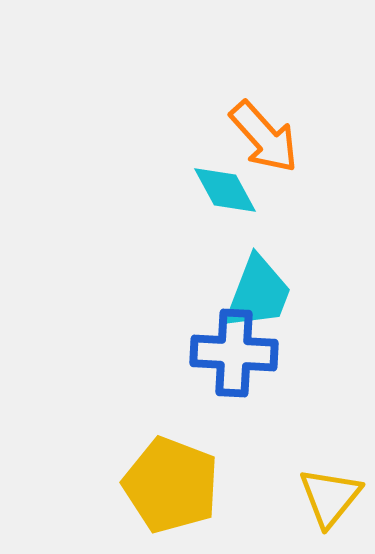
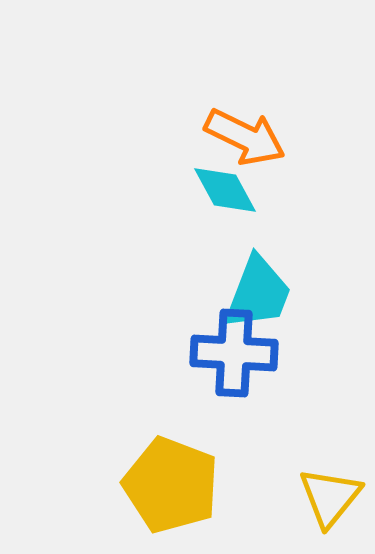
orange arrow: moved 19 px left; rotated 22 degrees counterclockwise
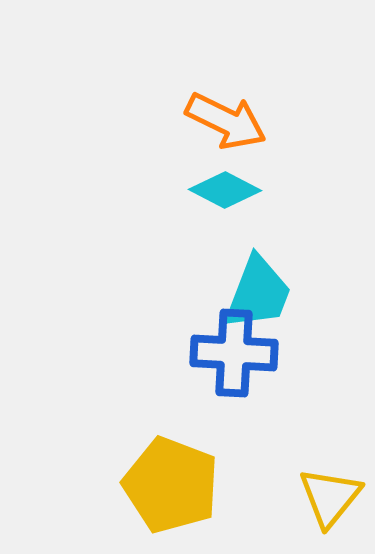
orange arrow: moved 19 px left, 16 px up
cyan diamond: rotated 34 degrees counterclockwise
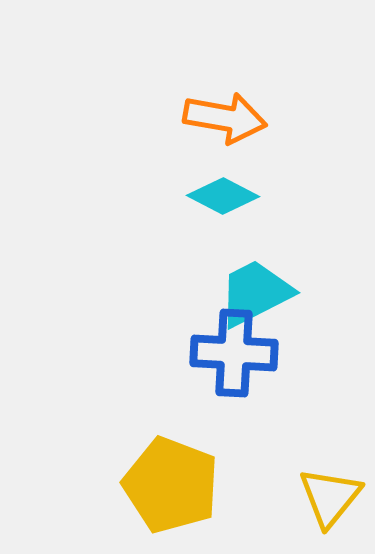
orange arrow: moved 1 px left, 3 px up; rotated 16 degrees counterclockwise
cyan diamond: moved 2 px left, 6 px down
cyan trapezoid: moved 3 px left; rotated 138 degrees counterclockwise
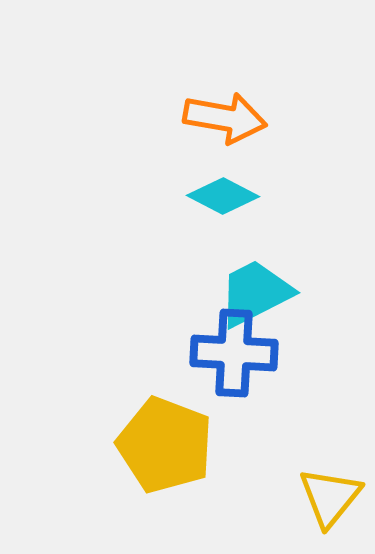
yellow pentagon: moved 6 px left, 40 px up
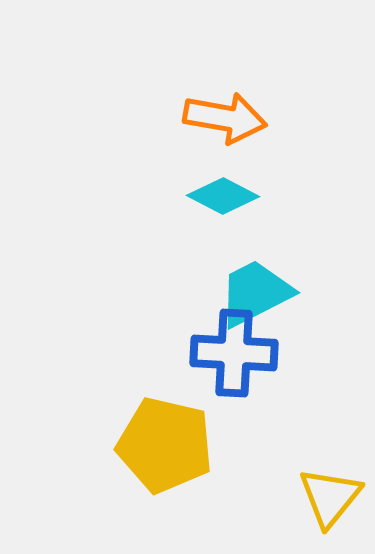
yellow pentagon: rotated 8 degrees counterclockwise
